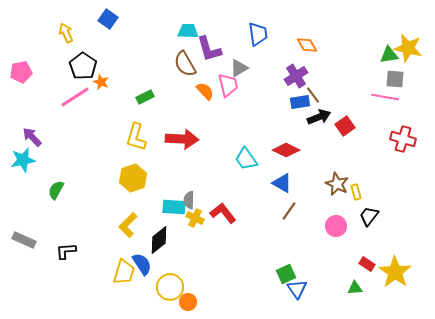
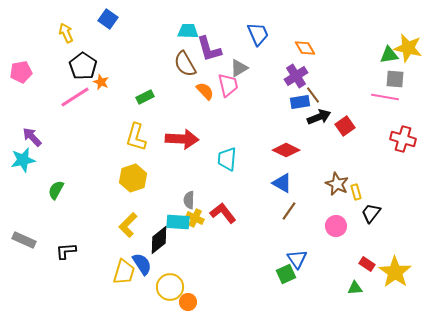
blue trapezoid at (258, 34): rotated 15 degrees counterclockwise
orange diamond at (307, 45): moved 2 px left, 3 px down
cyan trapezoid at (246, 159): moved 19 px left; rotated 40 degrees clockwise
cyan rectangle at (174, 207): moved 4 px right, 15 px down
black trapezoid at (369, 216): moved 2 px right, 3 px up
blue triangle at (297, 289): moved 30 px up
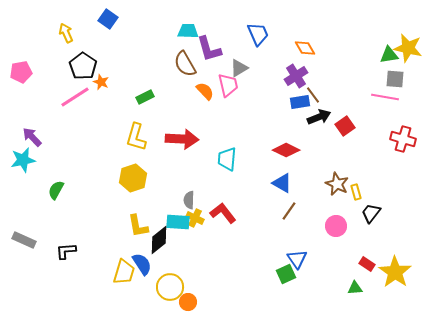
yellow L-shape at (128, 225): moved 10 px right, 1 px down; rotated 55 degrees counterclockwise
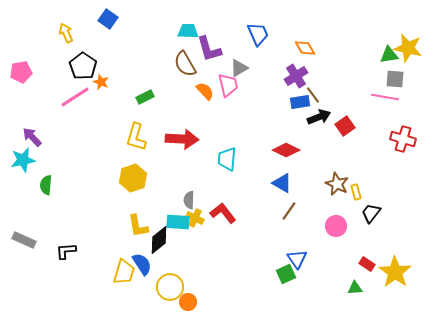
green semicircle at (56, 190): moved 10 px left, 5 px up; rotated 24 degrees counterclockwise
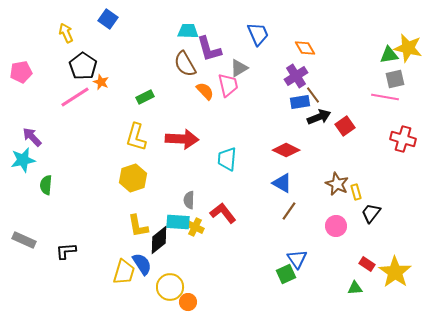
gray square at (395, 79): rotated 18 degrees counterclockwise
yellow cross at (195, 218): moved 9 px down
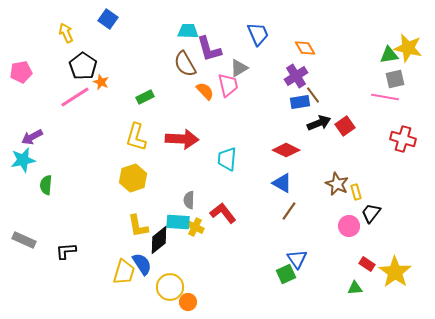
black arrow at (319, 117): moved 6 px down
purple arrow at (32, 137): rotated 75 degrees counterclockwise
pink circle at (336, 226): moved 13 px right
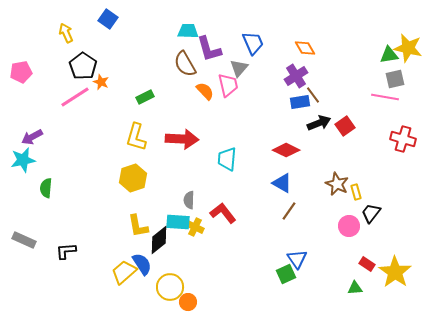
blue trapezoid at (258, 34): moved 5 px left, 9 px down
gray triangle at (239, 68): rotated 18 degrees counterclockwise
green semicircle at (46, 185): moved 3 px down
yellow trapezoid at (124, 272): rotated 148 degrees counterclockwise
